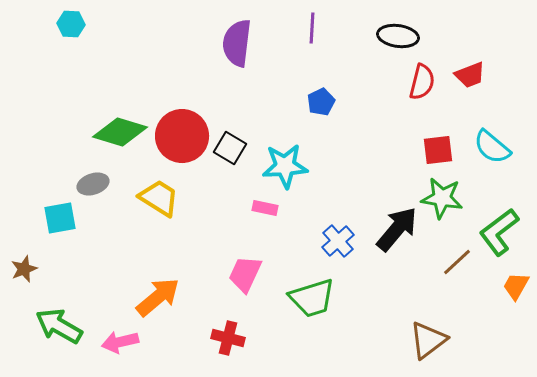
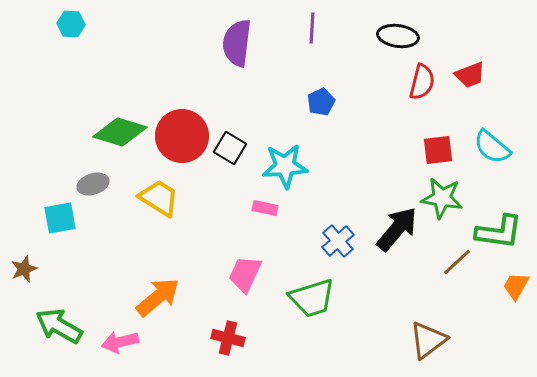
green L-shape: rotated 135 degrees counterclockwise
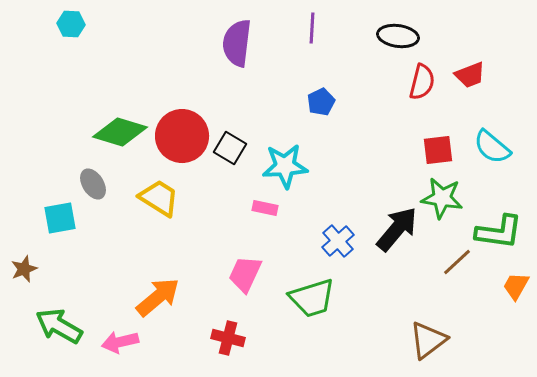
gray ellipse: rotated 76 degrees clockwise
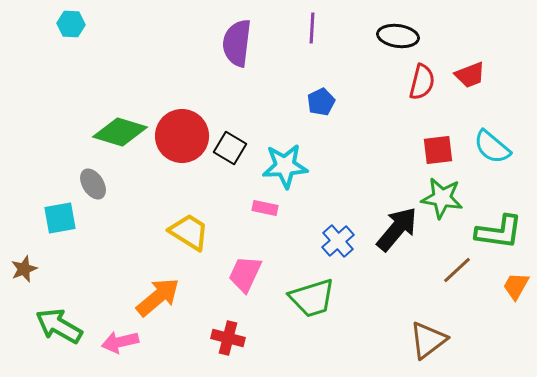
yellow trapezoid: moved 30 px right, 34 px down
brown line: moved 8 px down
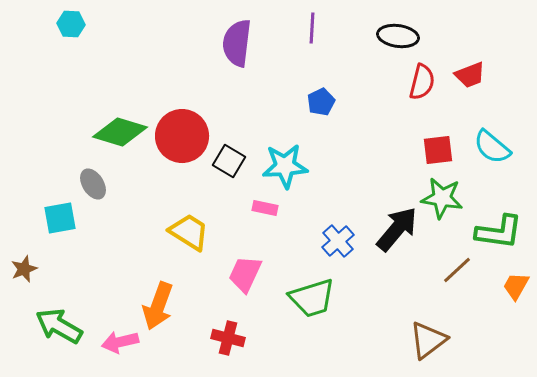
black square: moved 1 px left, 13 px down
orange arrow: moved 9 px down; rotated 150 degrees clockwise
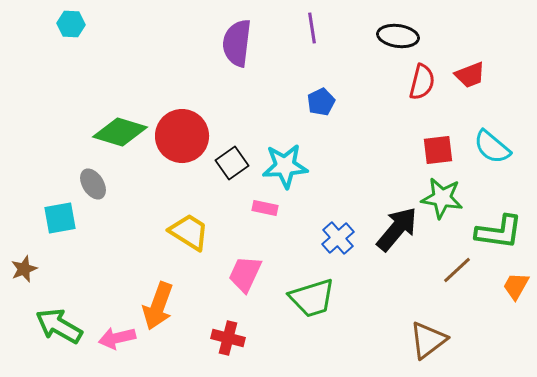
purple line: rotated 12 degrees counterclockwise
black square: moved 3 px right, 2 px down; rotated 24 degrees clockwise
blue cross: moved 3 px up
pink arrow: moved 3 px left, 4 px up
